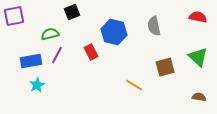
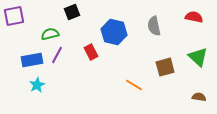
red semicircle: moved 4 px left
blue rectangle: moved 1 px right, 1 px up
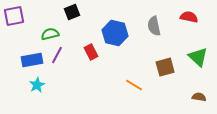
red semicircle: moved 5 px left
blue hexagon: moved 1 px right, 1 px down
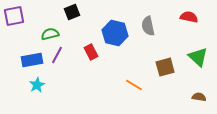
gray semicircle: moved 6 px left
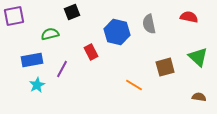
gray semicircle: moved 1 px right, 2 px up
blue hexagon: moved 2 px right, 1 px up
purple line: moved 5 px right, 14 px down
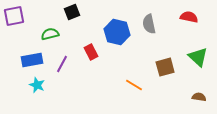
purple line: moved 5 px up
cyan star: rotated 21 degrees counterclockwise
